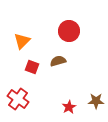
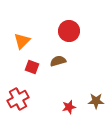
red cross: rotated 25 degrees clockwise
red star: rotated 16 degrees clockwise
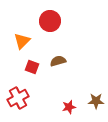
red circle: moved 19 px left, 10 px up
red cross: moved 1 px up
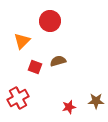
red square: moved 3 px right
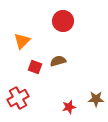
red circle: moved 13 px right
brown star: moved 2 px up
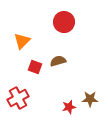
red circle: moved 1 px right, 1 px down
brown star: moved 6 px left
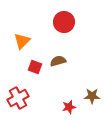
brown star: moved 2 px right, 3 px up
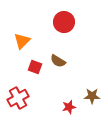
brown semicircle: rotated 133 degrees counterclockwise
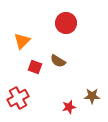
red circle: moved 2 px right, 1 px down
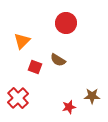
brown semicircle: moved 1 px up
red cross: rotated 15 degrees counterclockwise
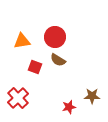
red circle: moved 11 px left, 14 px down
orange triangle: rotated 36 degrees clockwise
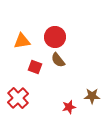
brown semicircle: rotated 21 degrees clockwise
